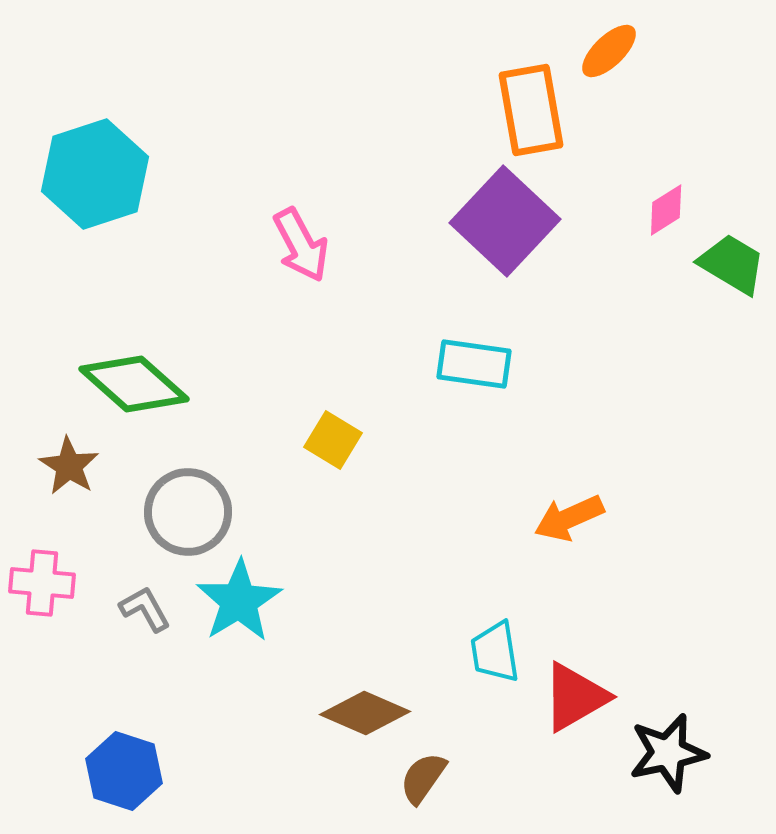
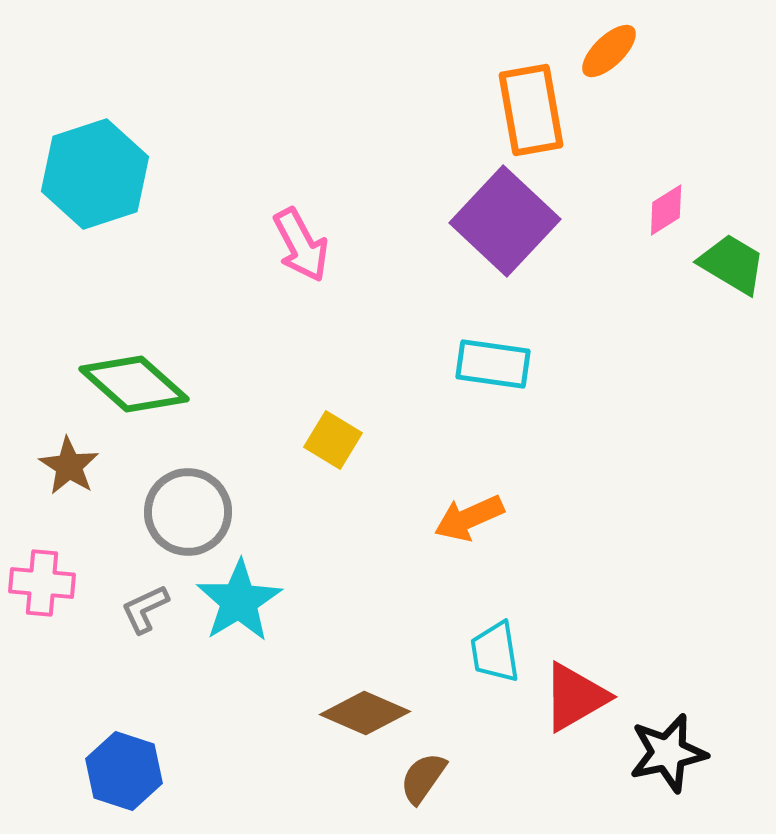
cyan rectangle: moved 19 px right
orange arrow: moved 100 px left
gray L-shape: rotated 86 degrees counterclockwise
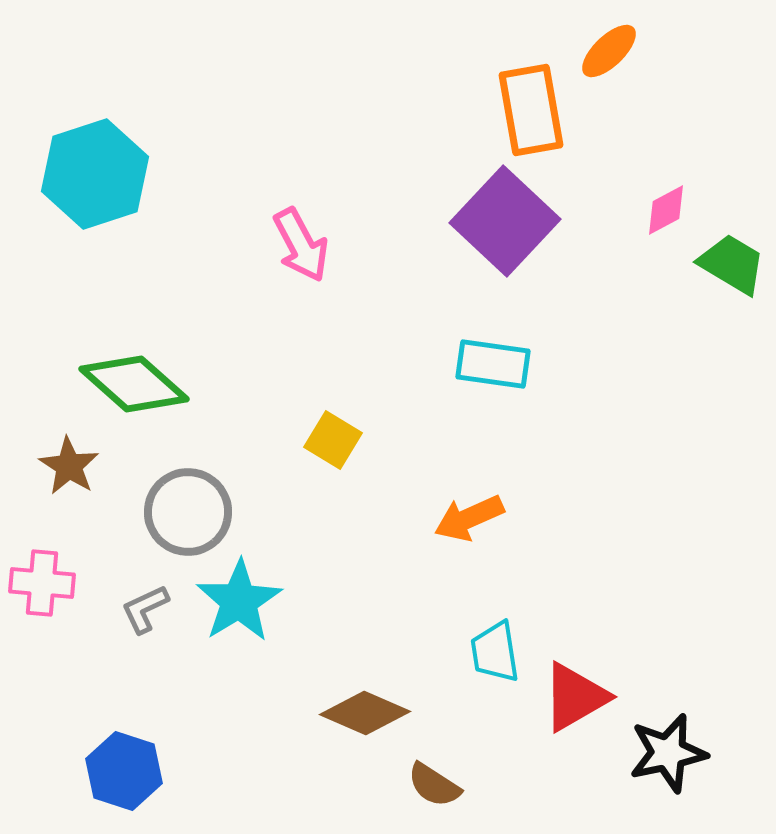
pink diamond: rotated 4 degrees clockwise
brown semicircle: moved 11 px right, 7 px down; rotated 92 degrees counterclockwise
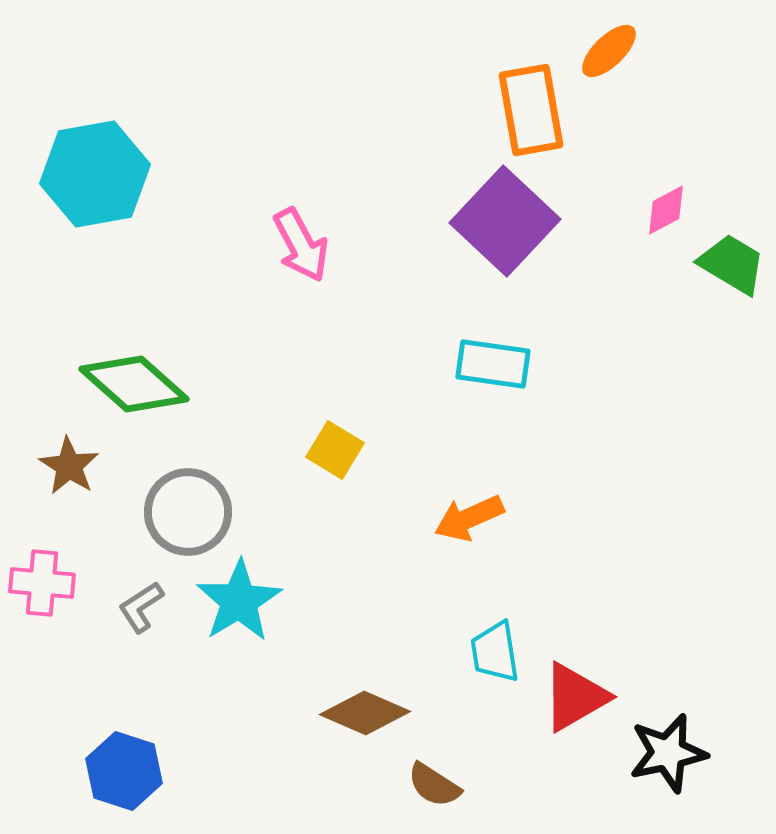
cyan hexagon: rotated 8 degrees clockwise
yellow square: moved 2 px right, 10 px down
gray L-shape: moved 4 px left, 2 px up; rotated 8 degrees counterclockwise
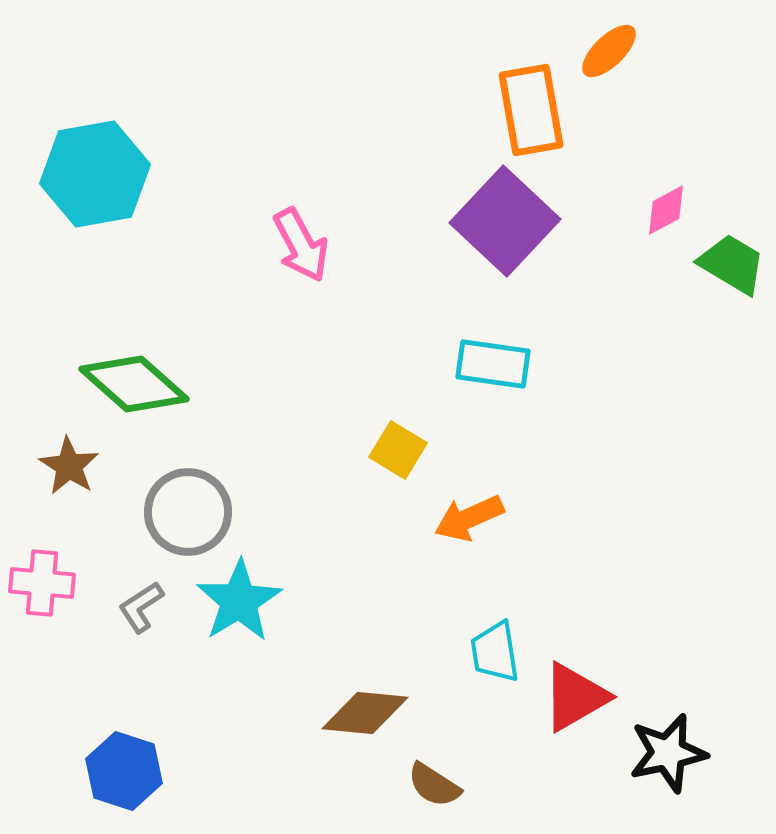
yellow square: moved 63 px right
brown diamond: rotated 18 degrees counterclockwise
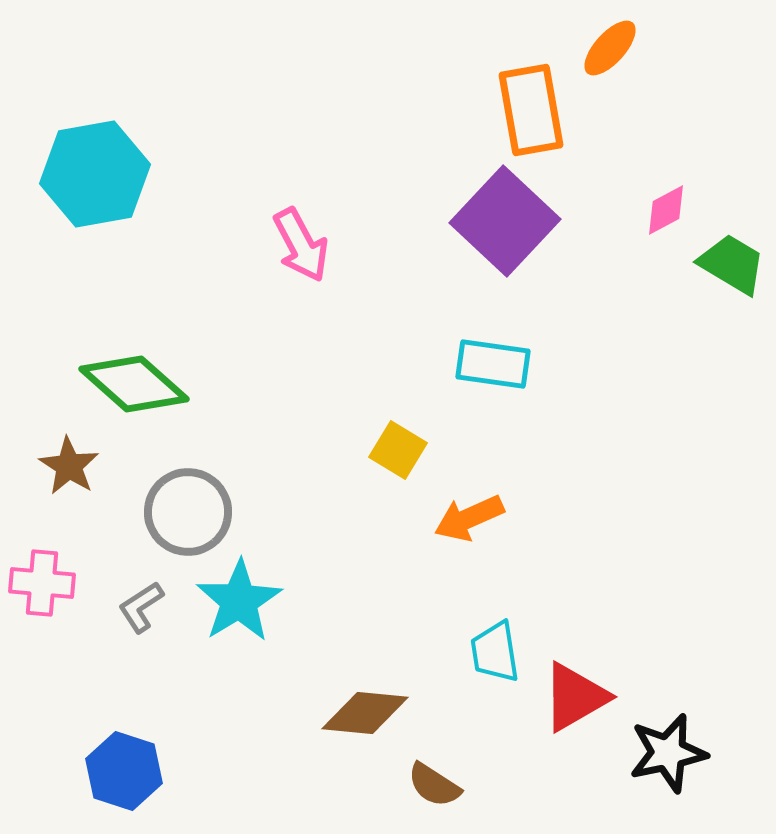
orange ellipse: moved 1 px right, 3 px up; rotated 4 degrees counterclockwise
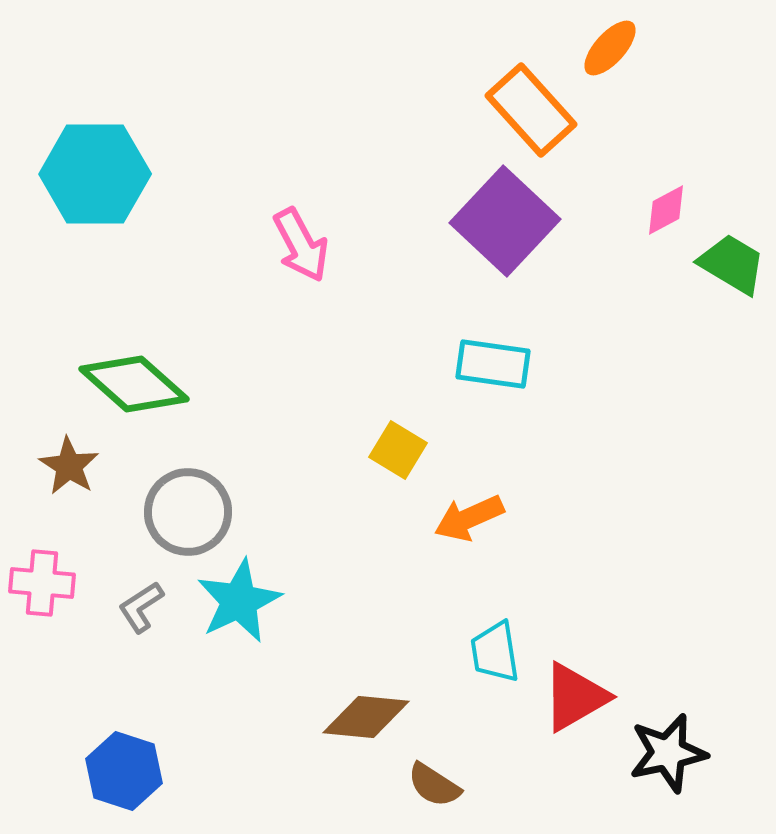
orange rectangle: rotated 32 degrees counterclockwise
cyan hexagon: rotated 10 degrees clockwise
cyan star: rotated 6 degrees clockwise
brown diamond: moved 1 px right, 4 px down
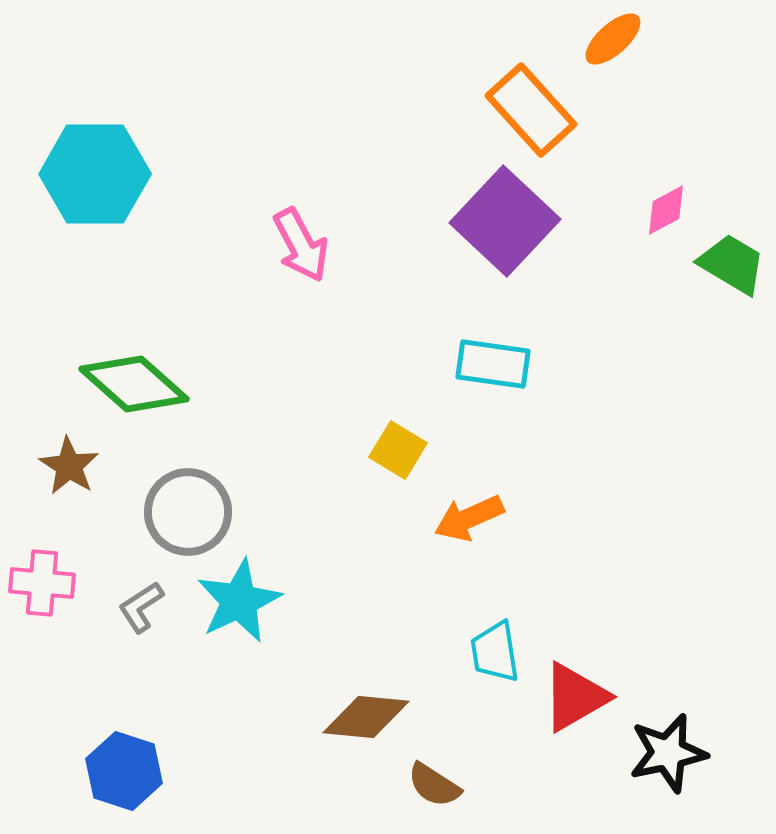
orange ellipse: moved 3 px right, 9 px up; rotated 6 degrees clockwise
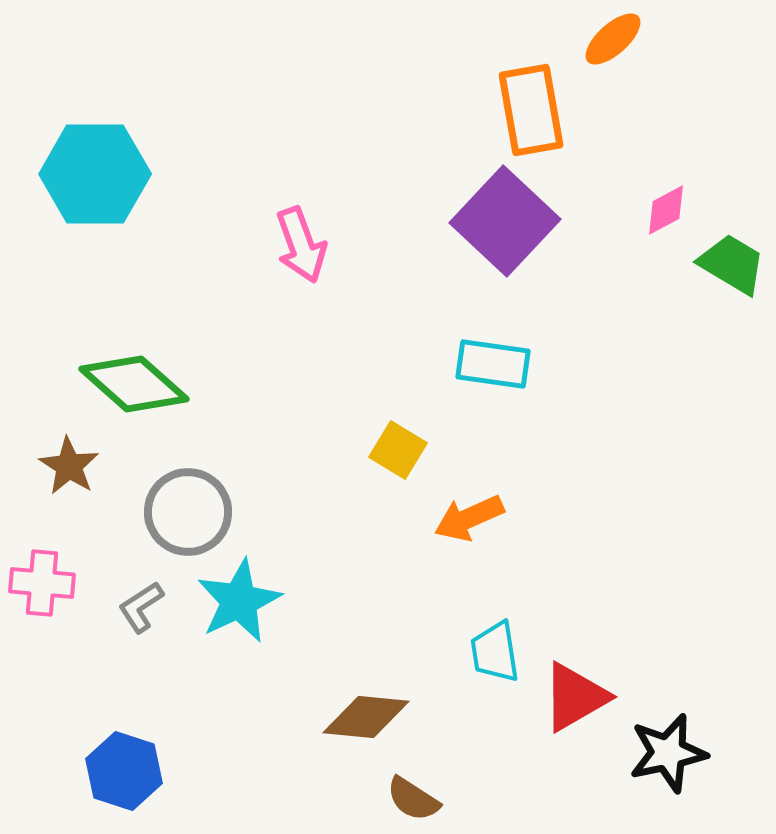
orange rectangle: rotated 32 degrees clockwise
pink arrow: rotated 8 degrees clockwise
brown semicircle: moved 21 px left, 14 px down
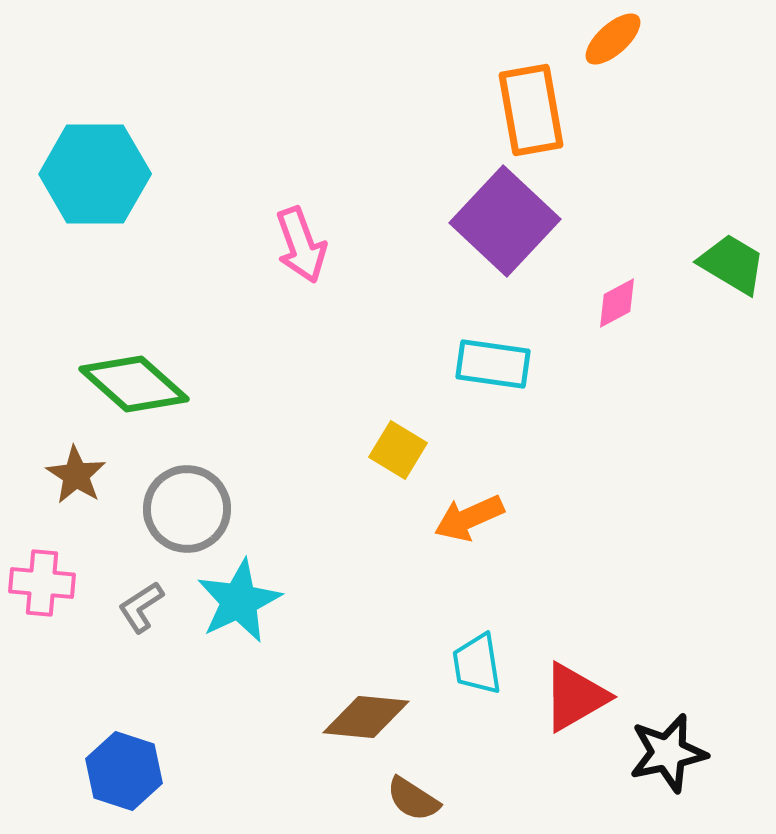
pink diamond: moved 49 px left, 93 px down
brown star: moved 7 px right, 9 px down
gray circle: moved 1 px left, 3 px up
cyan trapezoid: moved 18 px left, 12 px down
